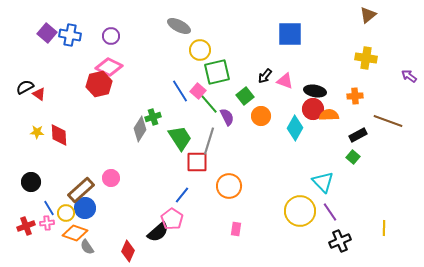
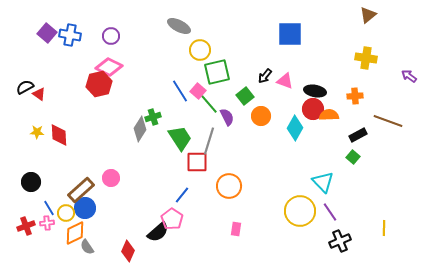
orange diamond at (75, 233): rotated 45 degrees counterclockwise
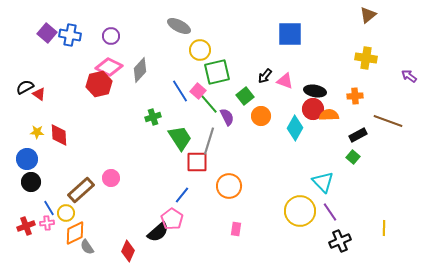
gray diamond at (140, 129): moved 59 px up; rotated 10 degrees clockwise
blue circle at (85, 208): moved 58 px left, 49 px up
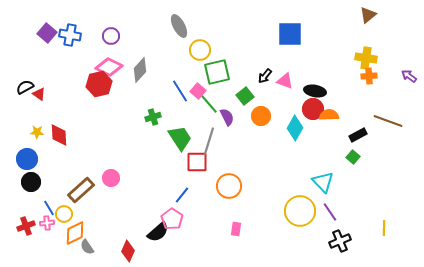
gray ellipse at (179, 26): rotated 35 degrees clockwise
orange cross at (355, 96): moved 14 px right, 20 px up
yellow circle at (66, 213): moved 2 px left, 1 px down
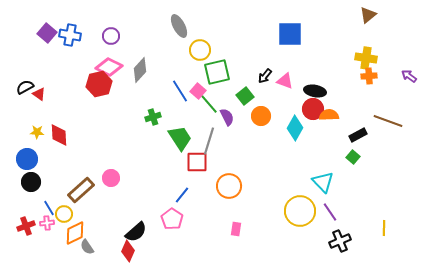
black semicircle at (158, 232): moved 22 px left
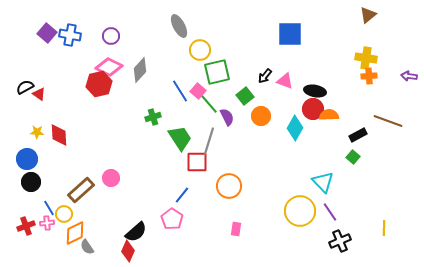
purple arrow at (409, 76): rotated 28 degrees counterclockwise
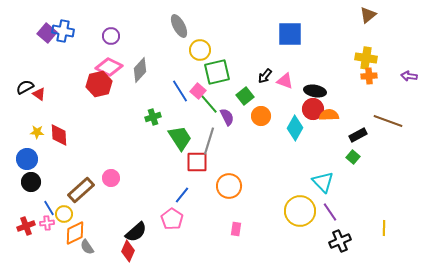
blue cross at (70, 35): moved 7 px left, 4 px up
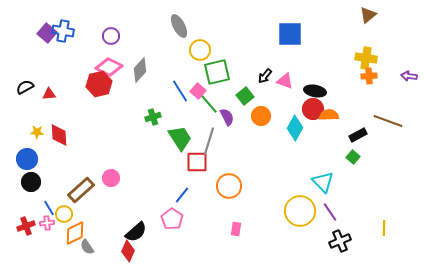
red triangle at (39, 94): moved 10 px right; rotated 40 degrees counterclockwise
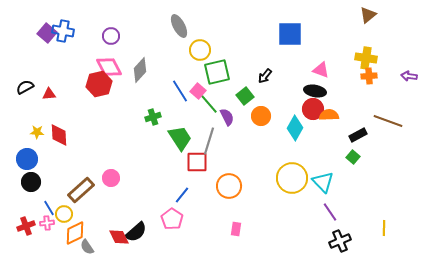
pink diamond at (109, 67): rotated 36 degrees clockwise
pink triangle at (285, 81): moved 36 px right, 11 px up
yellow circle at (300, 211): moved 8 px left, 33 px up
red diamond at (128, 251): moved 9 px left, 14 px up; rotated 50 degrees counterclockwise
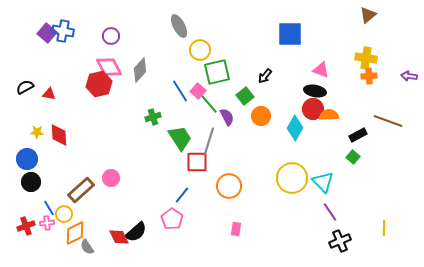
red triangle at (49, 94): rotated 16 degrees clockwise
